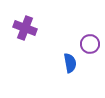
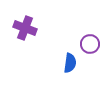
blue semicircle: rotated 18 degrees clockwise
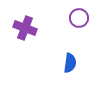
purple circle: moved 11 px left, 26 px up
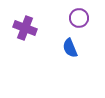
blue semicircle: moved 15 px up; rotated 150 degrees clockwise
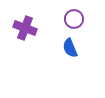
purple circle: moved 5 px left, 1 px down
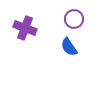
blue semicircle: moved 1 px left, 1 px up; rotated 12 degrees counterclockwise
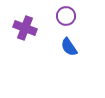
purple circle: moved 8 px left, 3 px up
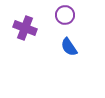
purple circle: moved 1 px left, 1 px up
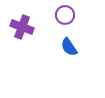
purple cross: moved 3 px left, 1 px up
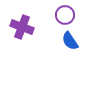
blue semicircle: moved 1 px right, 6 px up
